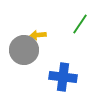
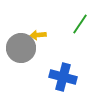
gray circle: moved 3 px left, 2 px up
blue cross: rotated 8 degrees clockwise
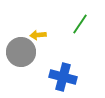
gray circle: moved 4 px down
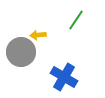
green line: moved 4 px left, 4 px up
blue cross: moved 1 px right; rotated 16 degrees clockwise
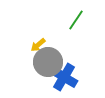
yellow arrow: moved 10 px down; rotated 35 degrees counterclockwise
gray circle: moved 27 px right, 10 px down
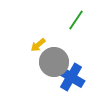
gray circle: moved 6 px right
blue cross: moved 7 px right
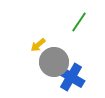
green line: moved 3 px right, 2 px down
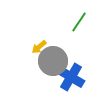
yellow arrow: moved 1 px right, 2 px down
gray circle: moved 1 px left, 1 px up
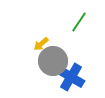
yellow arrow: moved 2 px right, 3 px up
